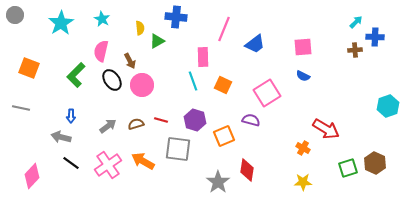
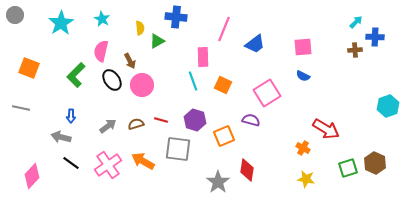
yellow star at (303, 182): moved 3 px right, 3 px up; rotated 12 degrees clockwise
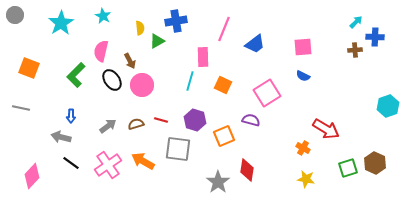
blue cross at (176, 17): moved 4 px down; rotated 15 degrees counterclockwise
cyan star at (102, 19): moved 1 px right, 3 px up
cyan line at (193, 81): moved 3 px left; rotated 36 degrees clockwise
